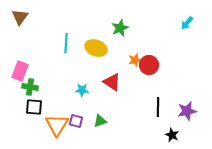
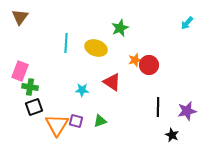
black square: rotated 24 degrees counterclockwise
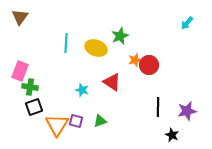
green star: moved 8 px down
cyan star: rotated 16 degrees clockwise
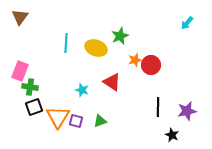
red circle: moved 2 px right
orange triangle: moved 1 px right, 8 px up
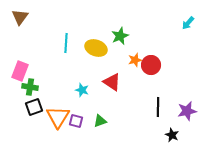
cyan arrow: moved 1 px right
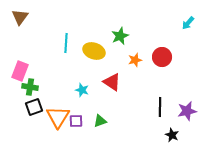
yellow ellipse: moved 2 px left, 3 px down
red circle: moved 11 px right, 8 px up
black line: moved 2 px right
purple square: rotated 16 degrees counterclockwise
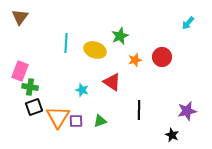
yellow ellipse: moved 1 px right, 1 px up
black line: moved 21 px left, 3 px down
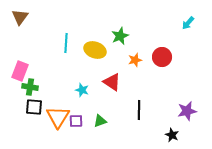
black square: rotated 24 degrees clockwise
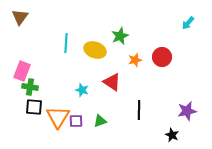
pink rectangle: moved 2 px right
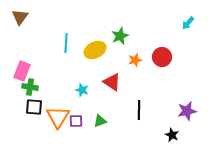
yellow ellipse: rotated 45 degrees counterclockwise
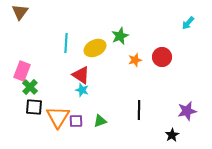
brown triangle: moved 5 px up
yellow ellipse: moved 2 px up
red triangle: moved 31 px left, 7 px up
green cross: rotated 35 degrees clockwise
black star: rotated 16 degrees clockwise
